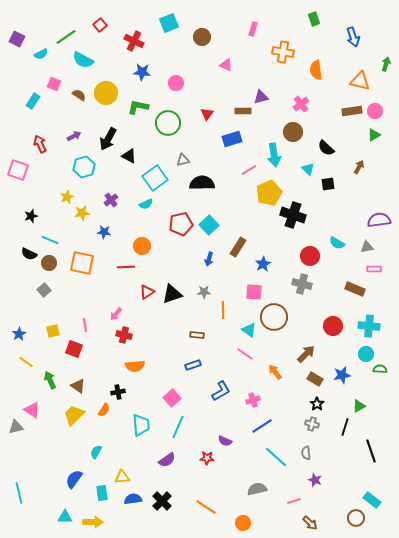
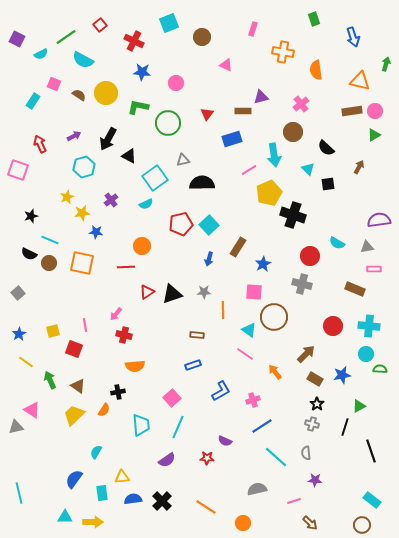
blue star at (104, 232): moved 8 px left
gray square at (44, 290): moved 26 px left, 3 px down
purple star at (315, 480): rotated 16 degrees counterclockwise
brown circle at (356, 518): moved 6 px right, 7 px down
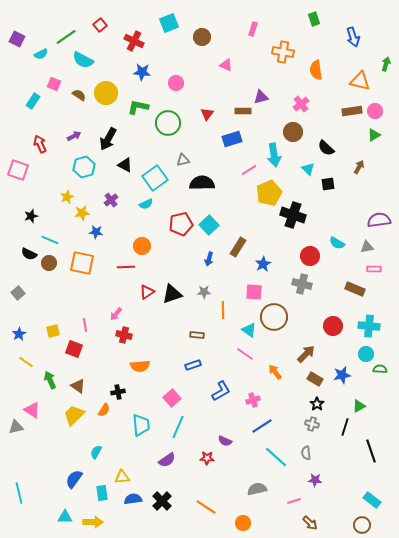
black triangle at (129, 156): moved 4 px left, 9 px down
orange semicircle at (135, 366): moved 5 px right
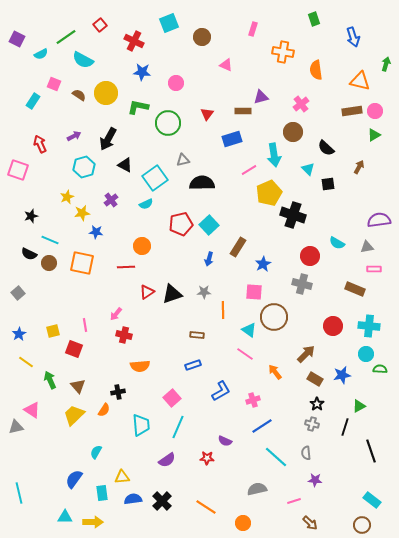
brown triangle at (78, 386): rotated 14 degrees clockwise
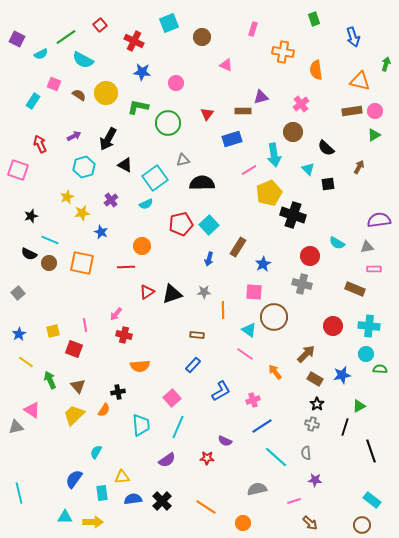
blue star at (96, 232): moved 5 px right; rotated 16 degrees clockwise
blue rectangle at (193, 365): rotated 28 degrees counterclockwise
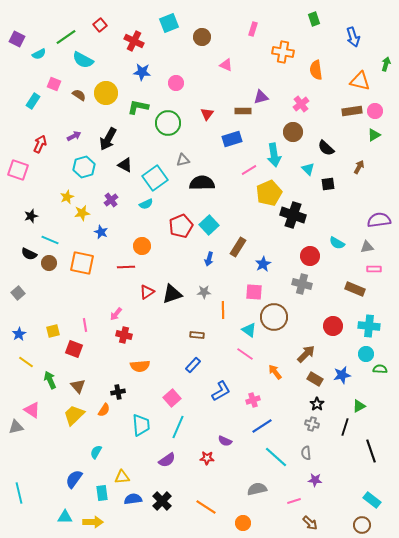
cyan semicircle at (41, 54): moved 2 px left
red arrow at (40, 144): rotated 48 degrees clockwise
red pentagon at (181, 224): moved 2 px down; rotated 10 degrees counterclockwise
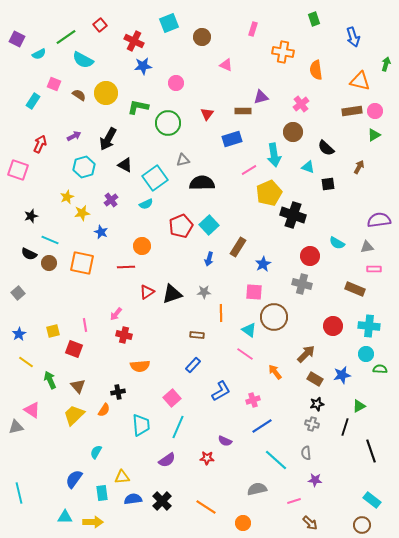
blue star at (142, 72): moved 1 px right, 6 px up; rotated 12 degrees counterclockwise
cyan triangle at (308, 169): moved 2 px up; rotated 24 degrees counterclockwise
orange line at (223, 310): moved 2 px left, 3 px down
black star at (317, 404): rotated 24 degrees clockwise
cyan line at (276, 457): moved 3 px down
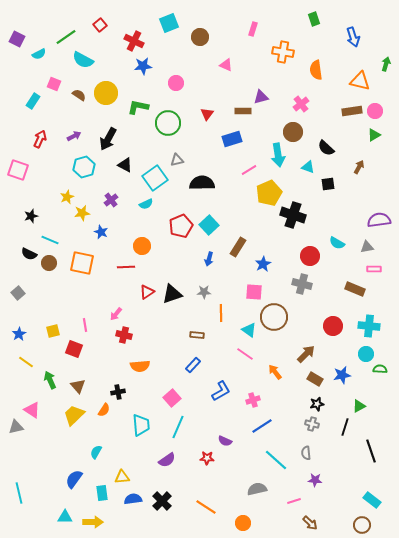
brown circle at (202, 37): moved 2 px left
red arrow at (40, 144): moved 5 px up
cyan arrow at (274, 155): moved 4 px right
gray triangle at (183, 160): moved 6 px left
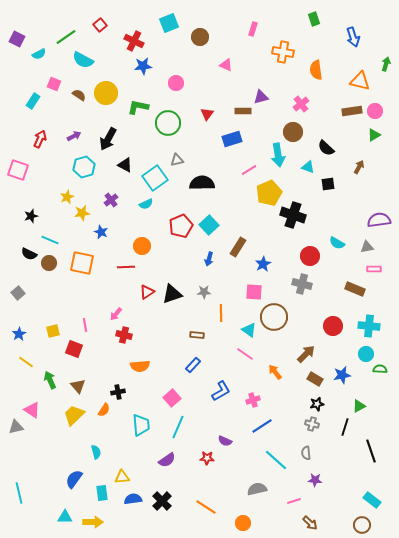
cyan semicircle at (96, 452): rotated 136 degrees clockwise
